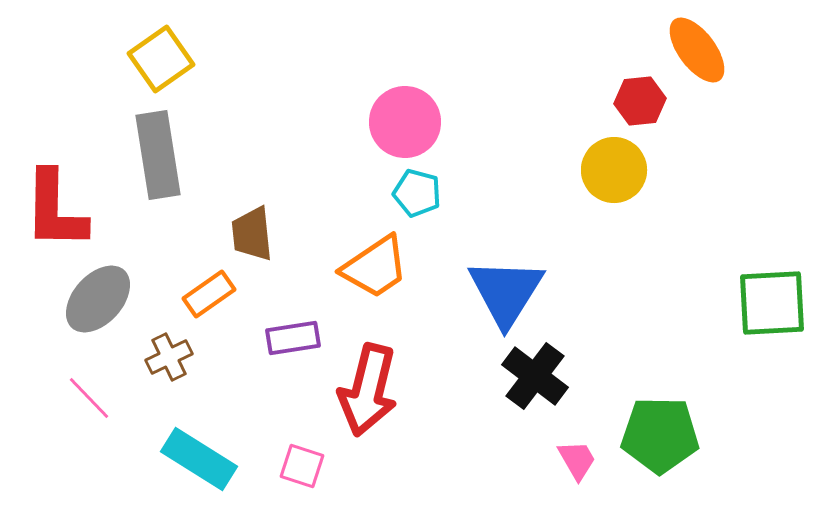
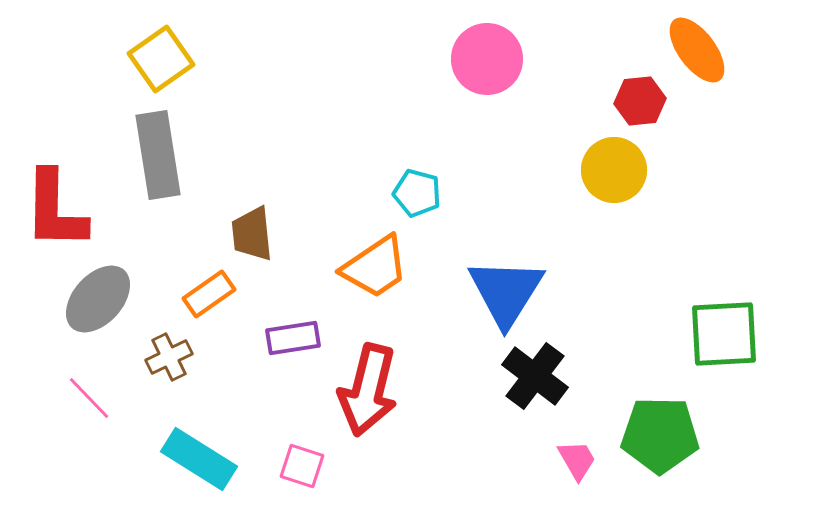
pink circle: moved 82 px right, 63 px up
green square: moved 48 px left, 31 px down
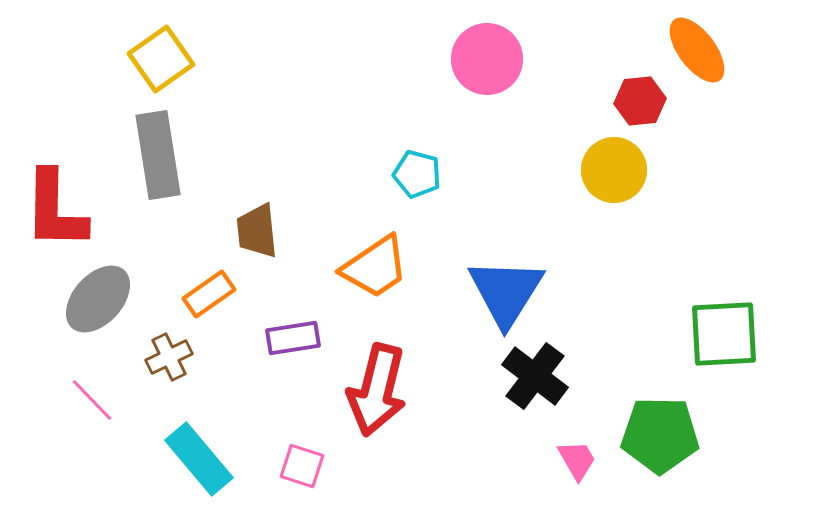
cyan pentagon: moved 19 px up
brown trapezoid: moved 5 px right, 3 px up
red arrow: moved 9 px right
pink line: moved 3 px right, 2 px down
cyan rectangle: rotated 18 degrees clockwise
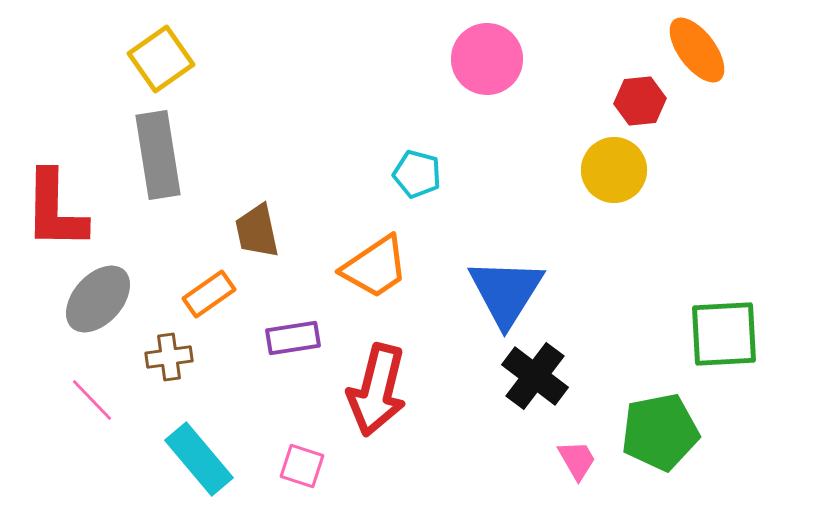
brown trapezoid: rotated 6 degrees counterclockwise
brown cross: rotated 18 degrees clockwise
green pentagon: moved 3 px up; rotated 12 degrees counterclockwise
